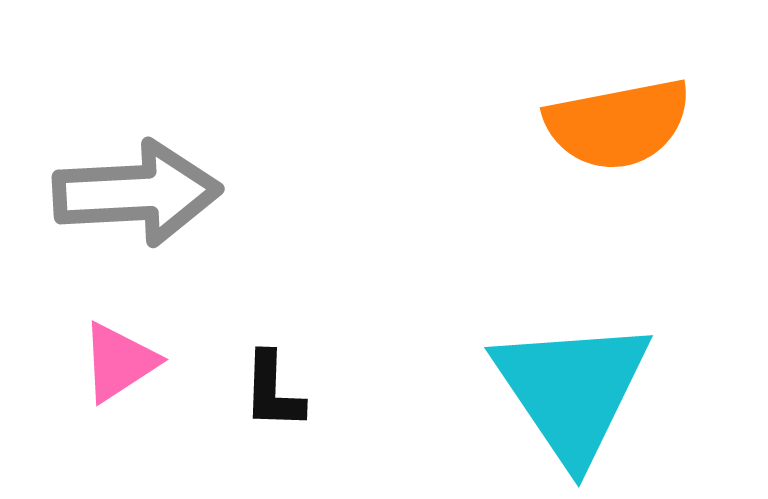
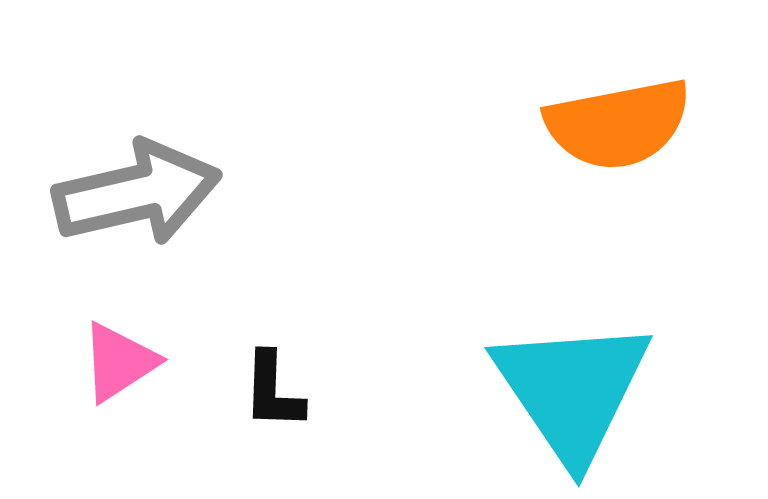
gray arrow: rotated 10 degrees counterclockwise
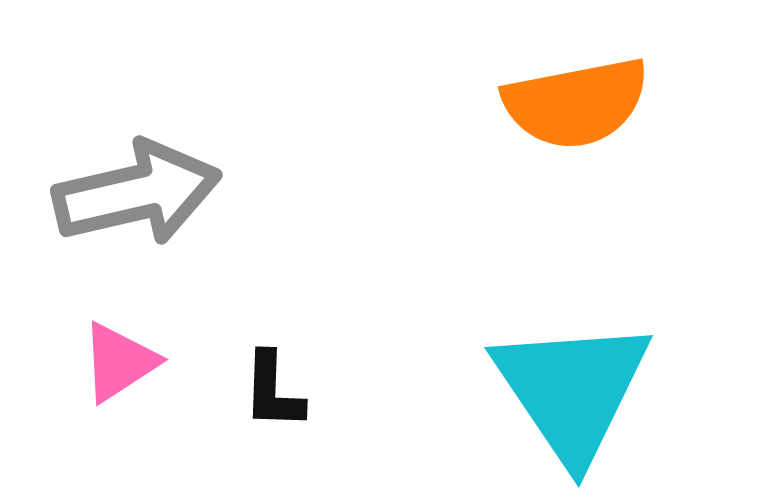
orange semicircle: moved 42 px left, 21 px up
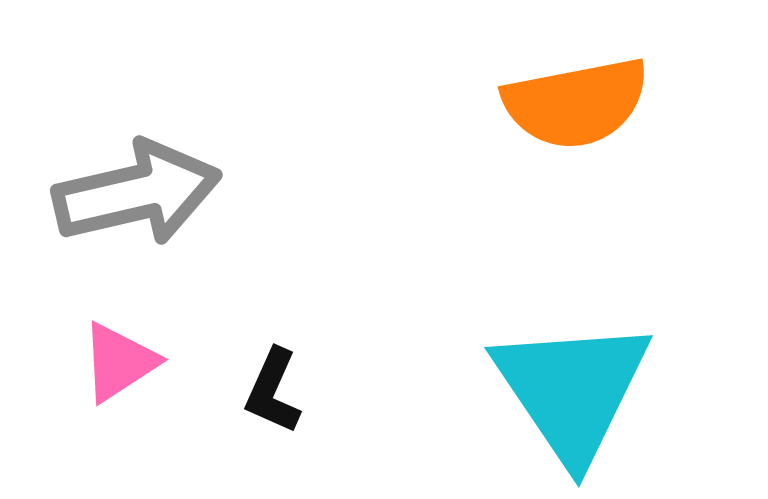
black L-shape: rotated 22 degrees clockwise
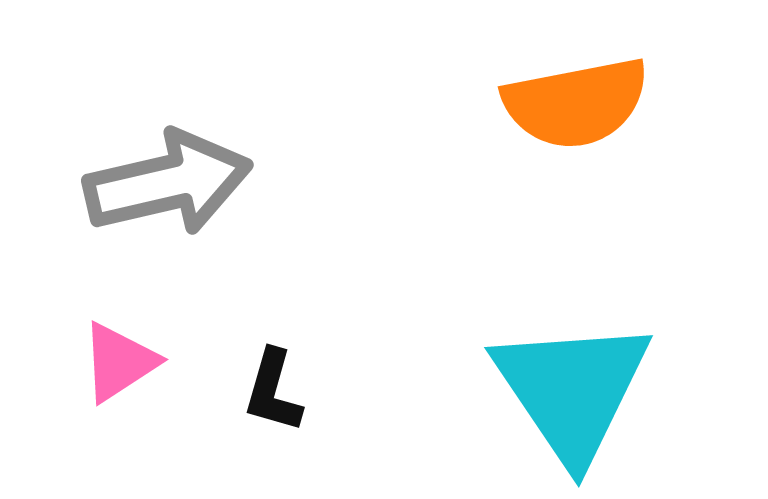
gray arrow: moved 31 px right, 10 px up
black L-shape: rotated 8 degrees counterclockwise
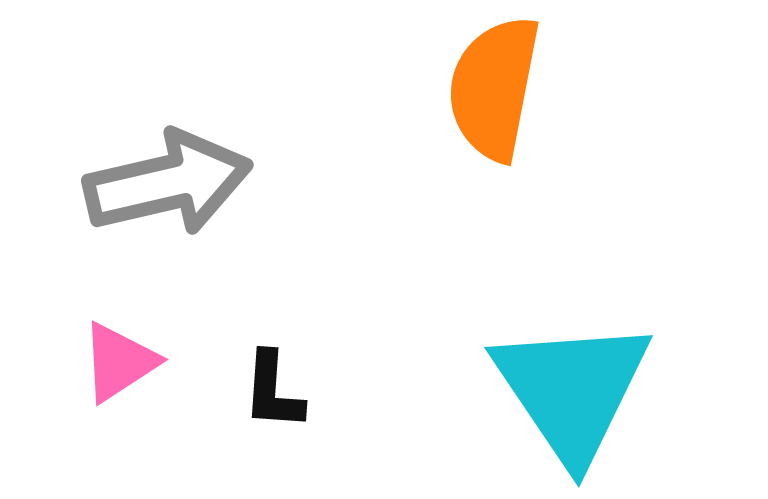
orange semicircle: moved 82 px left, 15 px up; rotated 112 degrees clockwise
black L-shape: rotated 12 degrees counterclockwise
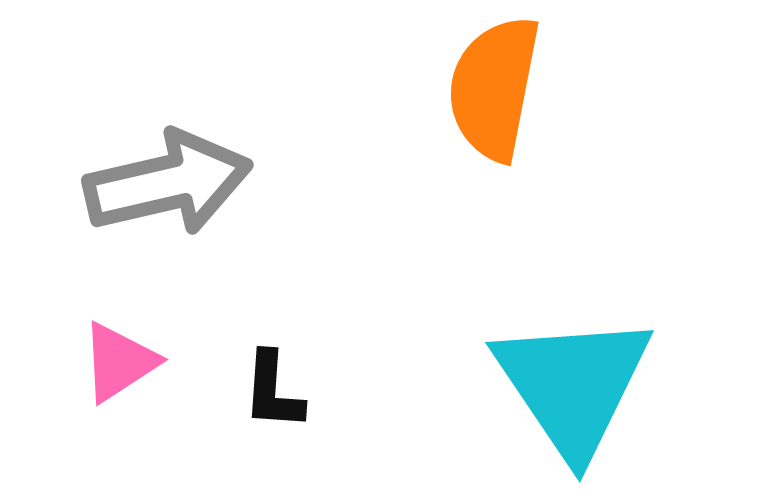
cyan triangle: moved 1 px right, 5 px up
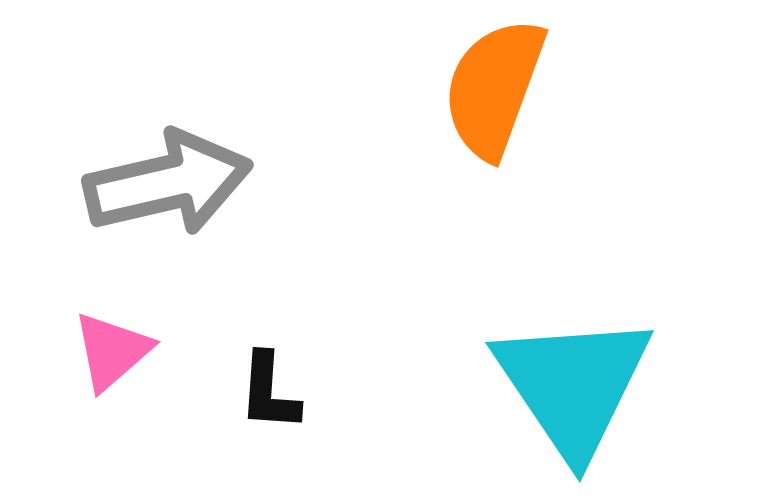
orange semicircle: rotated 9 degrees clockwise
pink triangle: moved 7 px left, 11 px up; rotated 8 degrees counterclockwise
black L-shape: moved 4 px left, 1 px down
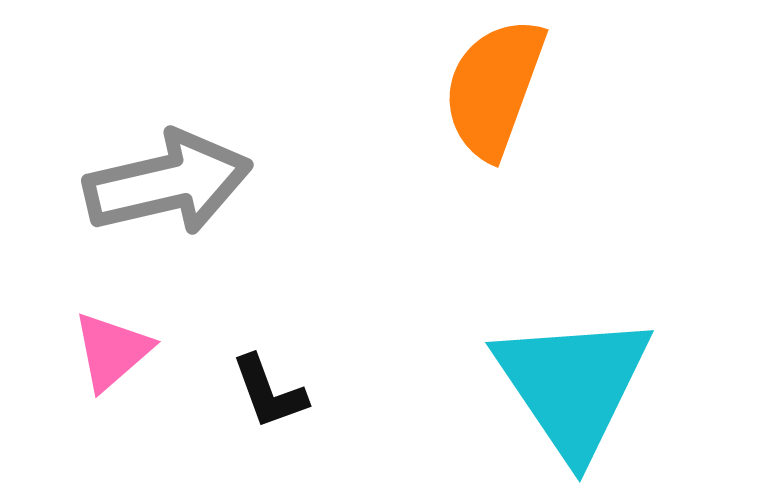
black L-shape: rotated 24 degrees counterclockwise
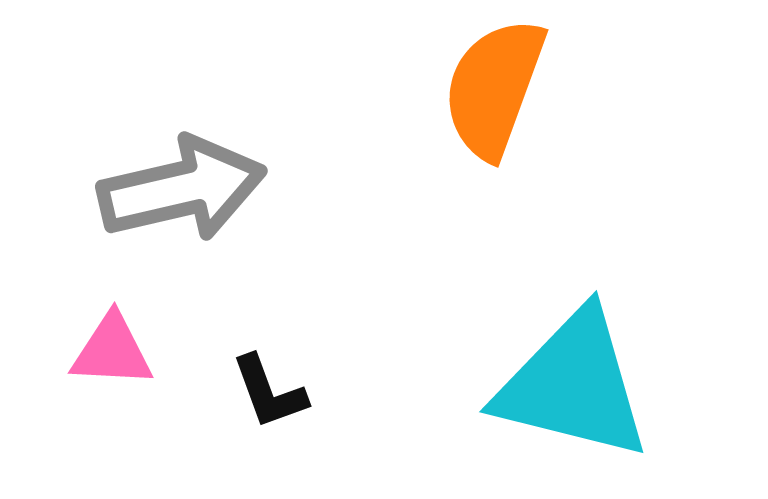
gray arrow: moved 14 px right, 6 px down
pink triangle: rotated 44 degrees clockwise
cyan triangle: rotated 42 degrees counterclockwise
